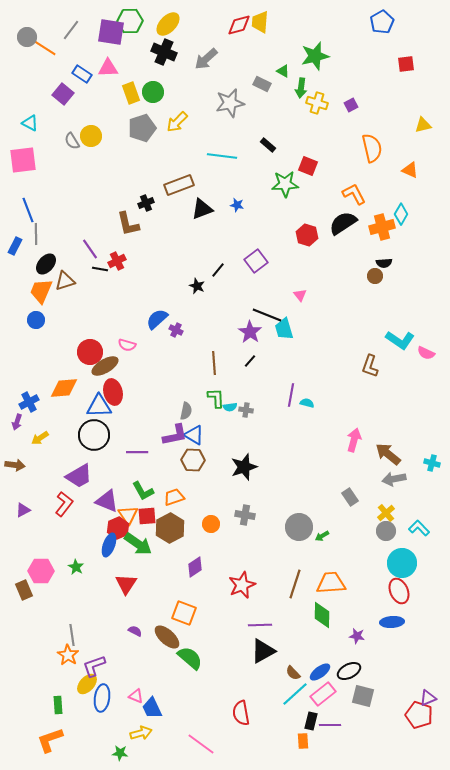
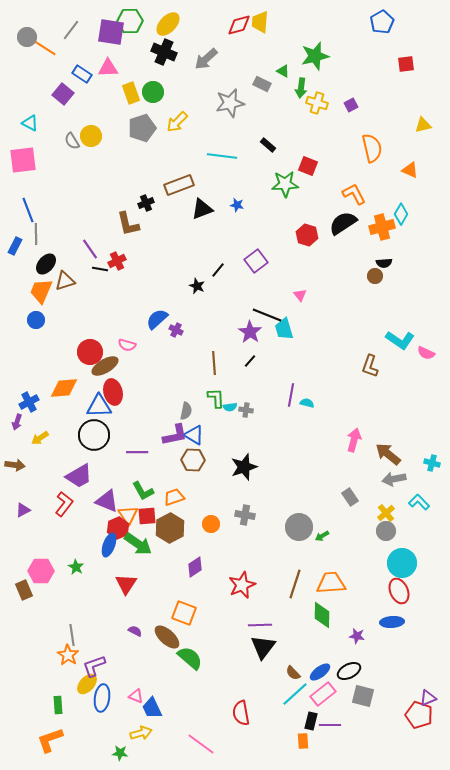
cyan L-shape at (419, 528): moved 26 px up
black triangle at (263, 651): moved 4 px up; rotated 24 degrees counterclockwise
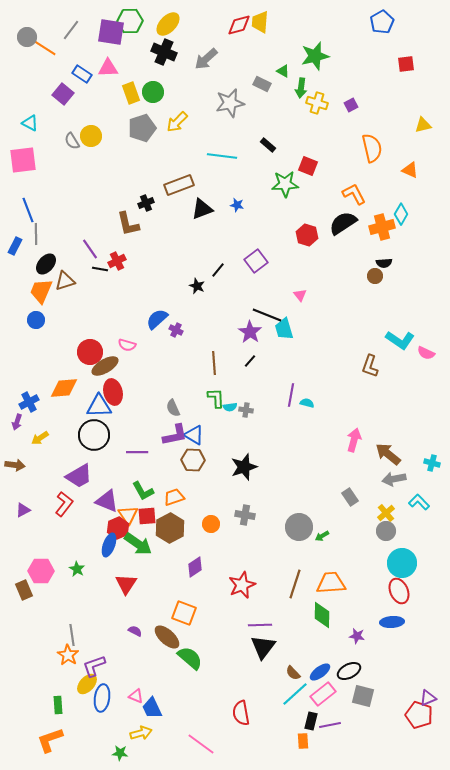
gray semicircle at (186, 411): moved 13 px left, 3 px up; rotated 144 degrees clockwise
green star at (76, 567): moved 1 px right, 2 px down
purple line at (330, 725): rotated 10 degrees counterclockwise
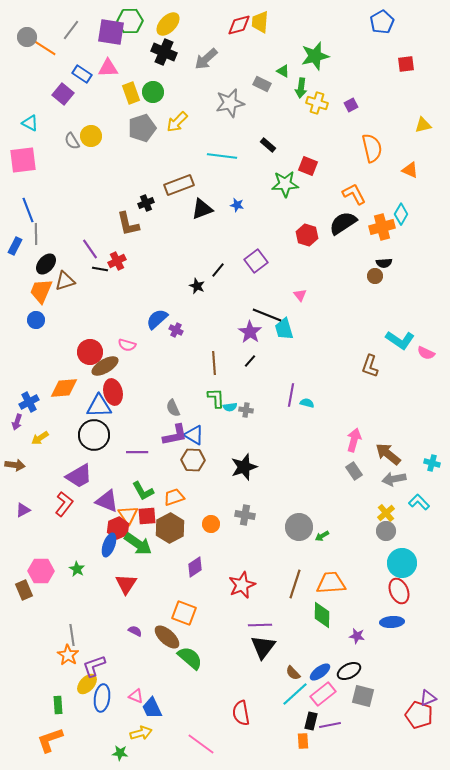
gray rectangle at (350, 497): moved 4 px right, 26 px up
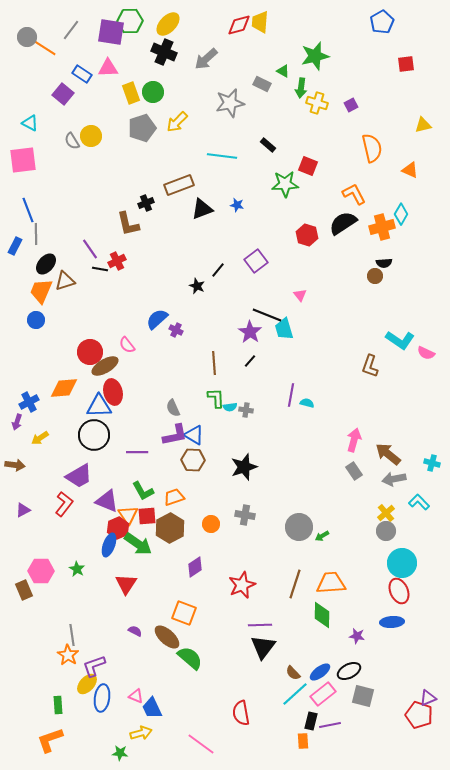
pink semicircle at (127, 345): rotated 36 degrees clockwise
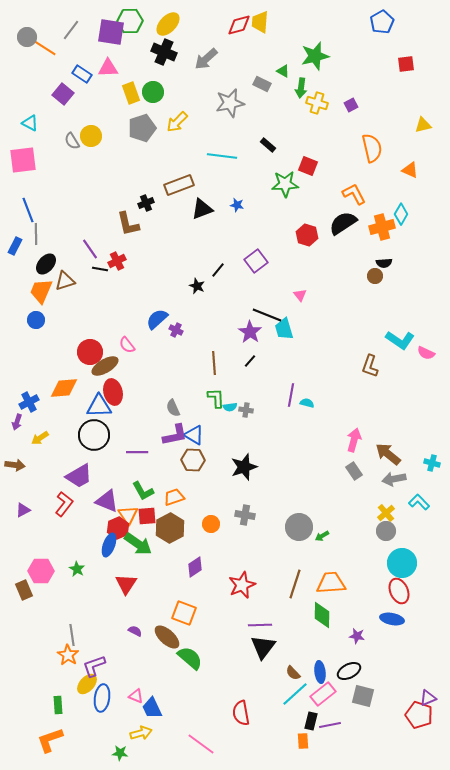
blue ellipse at (392, 622): moved 3 px up; rotated 15 degrees clockwise
blue ellipse at (320, 672): rotated 60 degrees counterclockwise
